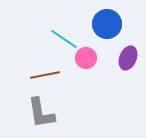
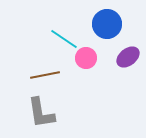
purple ellipse: moved 1 px up; rotated 30 degrees clockwise
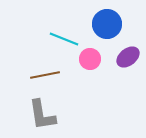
cyan line: rotated 12 degrees counterclockwise
pink circle: moved 4 px right, 1 px down
gray L-shape: moved 1 px right, 2 px down
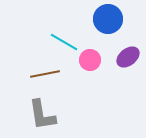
blue circle: moved 1 px right, 5 px up
cyan line: moved 3 px down; rotated 8 degrees clockwise
pink circle: moved 1 px down
brown line: moved 1 px up
